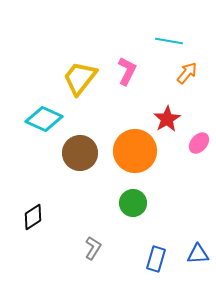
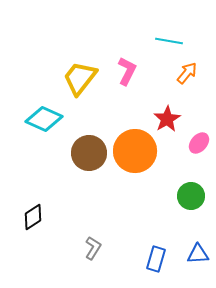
brown circle: moved 9 px right
green circle: moved 58 px right, 7 px up
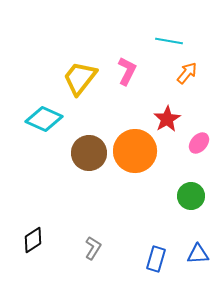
black diamond: moved 23 px down
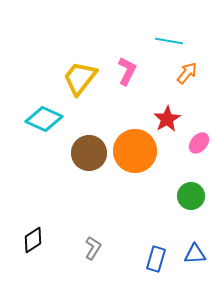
blue triangle: moved 3 px left
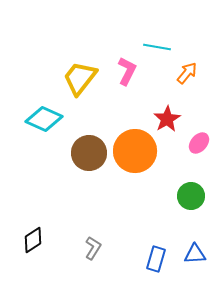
cyan line: moved 12 px left, 6 px down
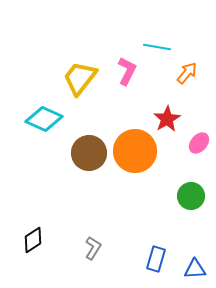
blue triangle: moved 15 px down
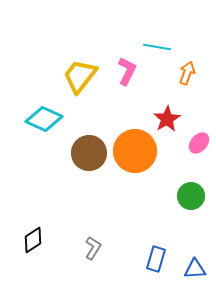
orange arrow: rotated 20 degrees counterclockwise
yellow trapezoid: moved 2 px up
